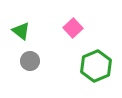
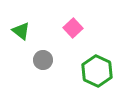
gray circle: moved 13 px right, 1 px up
green hexagon: moved 1 px right, 5 px down; rotated 12 degrees counterclockwise
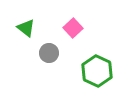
green triangle: moved 5 px right, 3 px up
gray circle: moved 6 px right, 7 px up
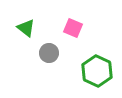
pink square: rotated 24 degrees counterclockwise
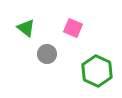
gray circle: moved 2 px left, 1 px down
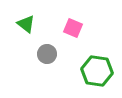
green triangle: moved 4 px up
green hexagon: rotated 16 degrees counterclockwise
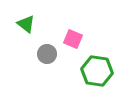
pink square: moved 11 px down
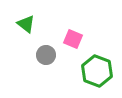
gray circle: moved 1 px left, 1 px down
green hexagon: rotated 12 degrees clockwise
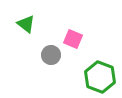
gray circle: moved 5 px right
green hexagon: moved 3 px right, 6 px down
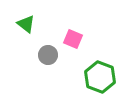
gray circle: moved 3 px left
